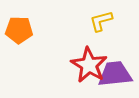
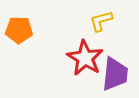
red star: moved 4 px left, 7 px up
purple trapezoid: rotated 102 degrees clockwise
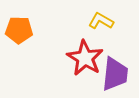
yellow L-shape: rotated 45 degrees clockwise
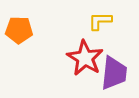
yellow L-shape: moved 1 px left; rotated 30 degrees counterclockwise
purple trapezoid: moved 1 px left, 1 px up
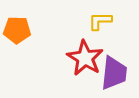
orange pentagon: moved 2 px left
